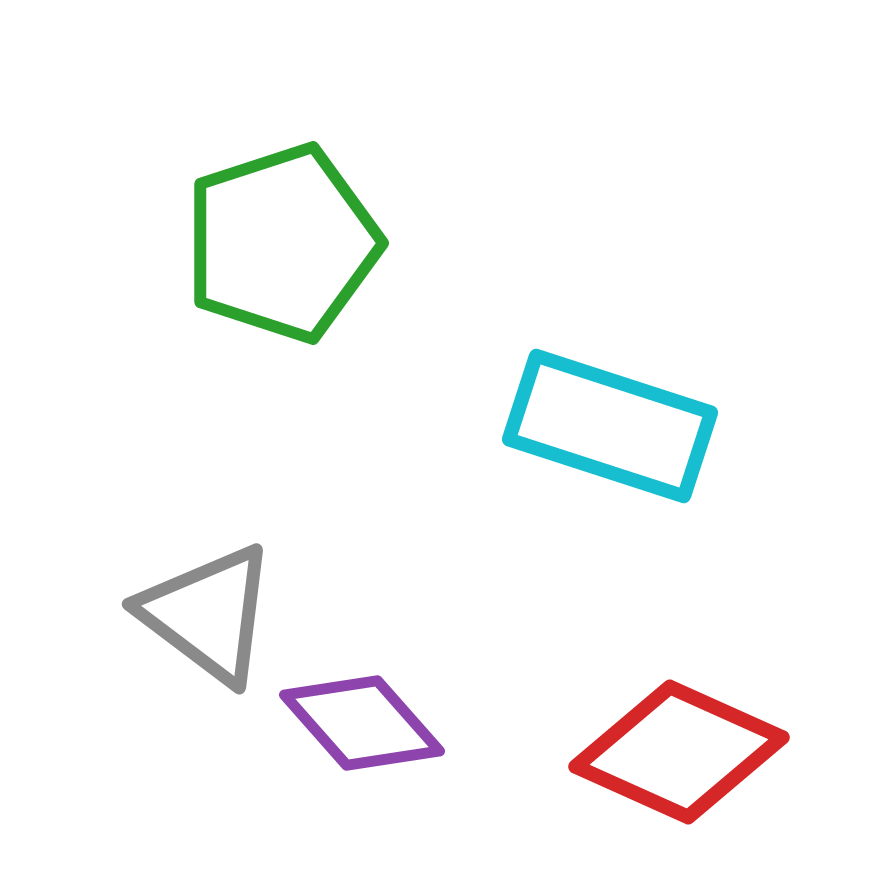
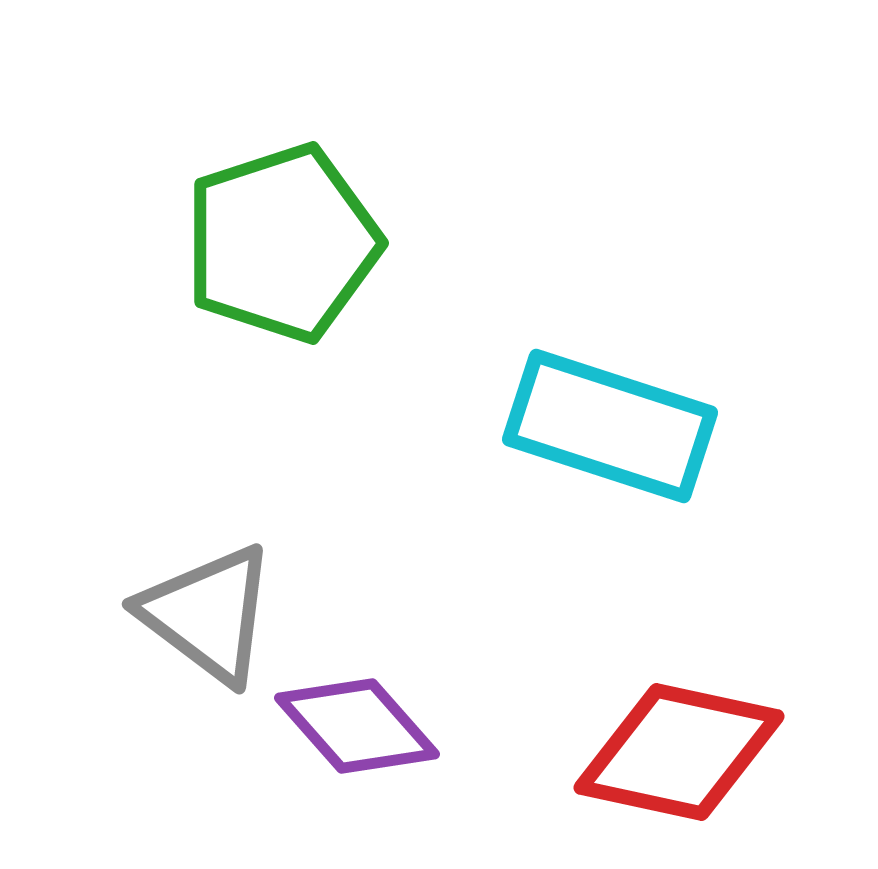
purple diamond: moved 5 px left, 3 px down
red diamond: rotated 12 degrees counterclockwise
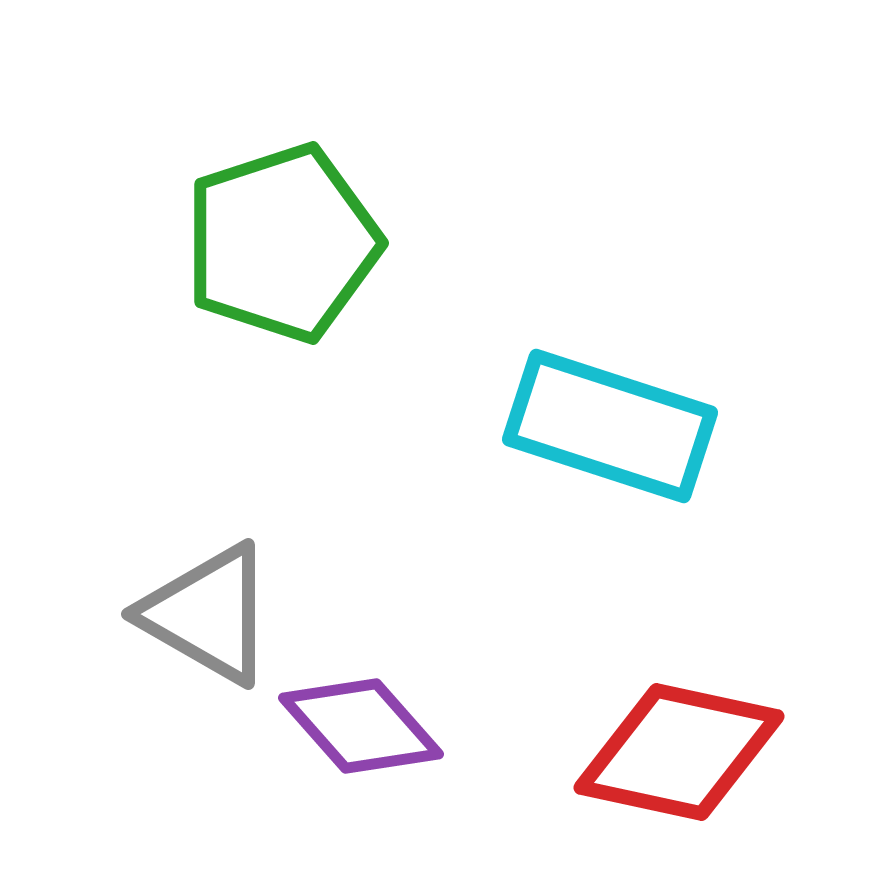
gray triangle: rotated 7 degrees counterclockwise
purple diamond: moved 4 px right
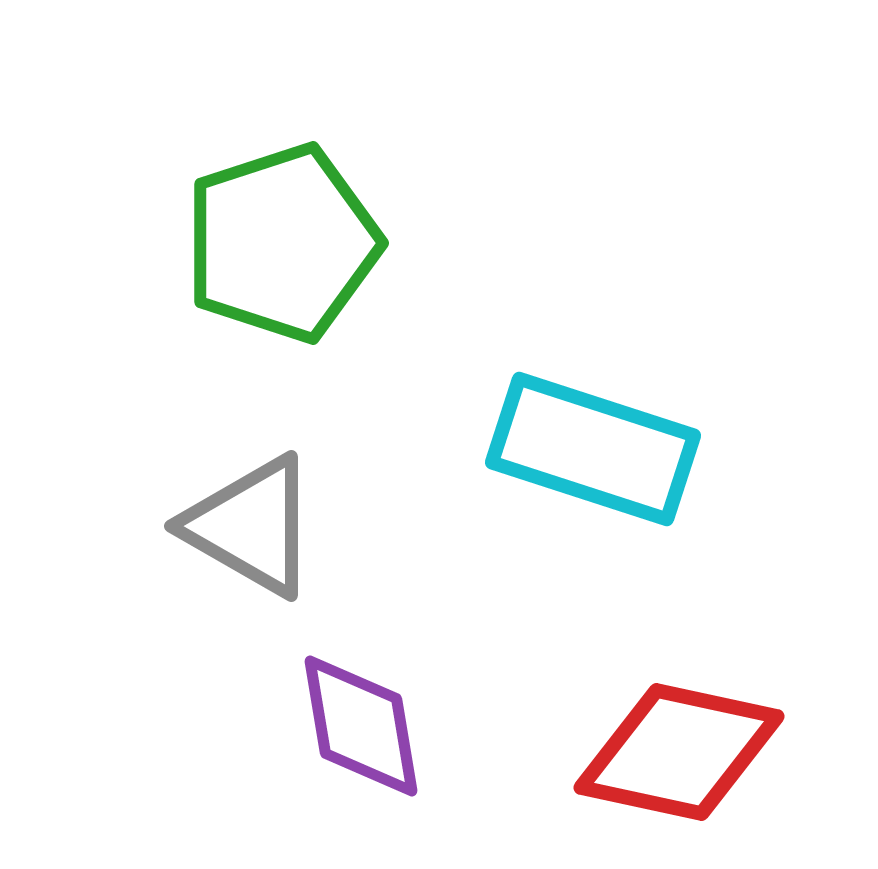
cyan rectangle: moved 17 px left, 23 px down
gray triangle: moved 43 px right, 88 px up
purple diamond: rotated 32 degrees clockwise
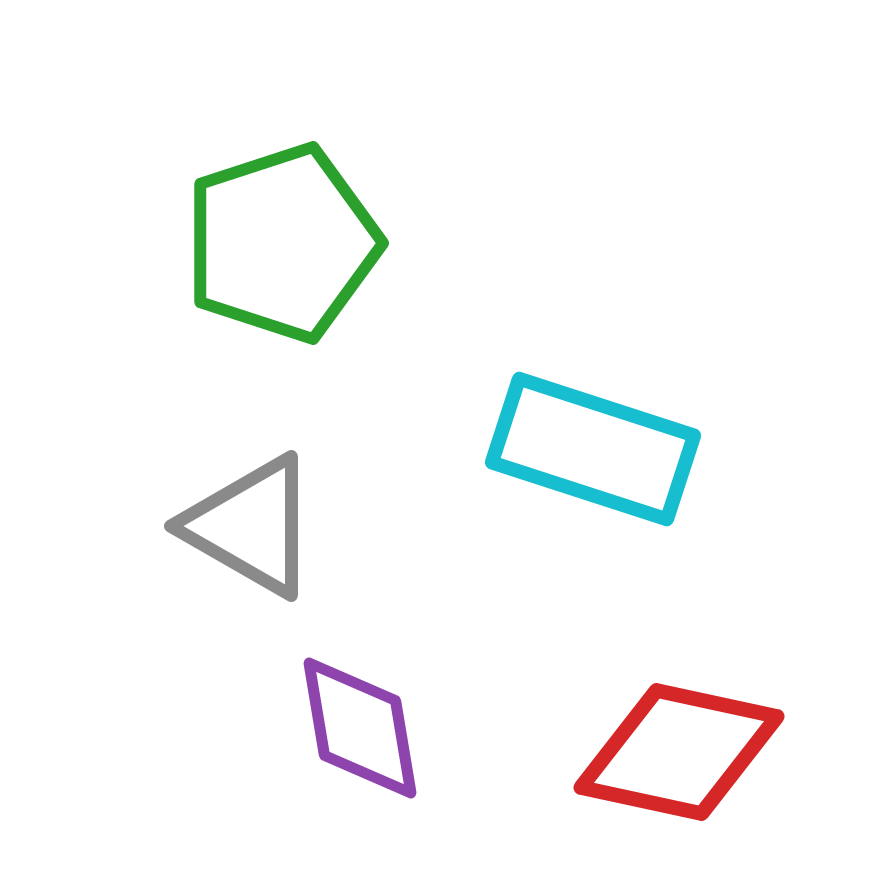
purple diamond: moved 1 px left, 2 px down
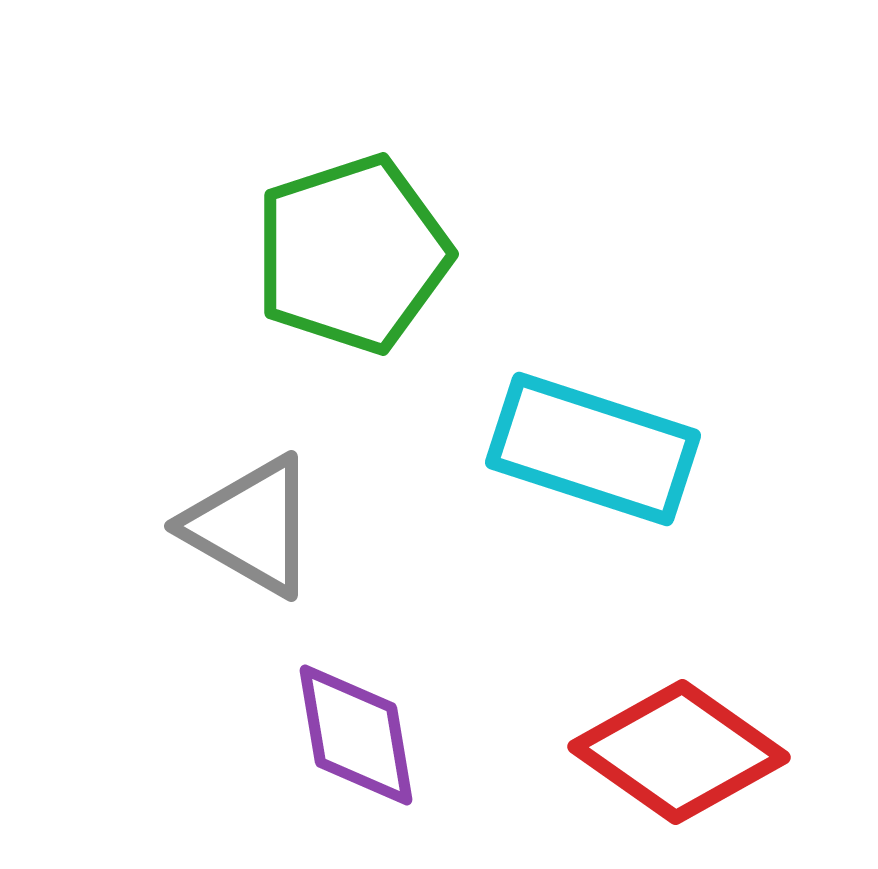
green pentagon: moved 70 px right, 11 px down
purple diamond: moved 4 px left, 7 px down
red diamond: rotated 23 degrees clockwise
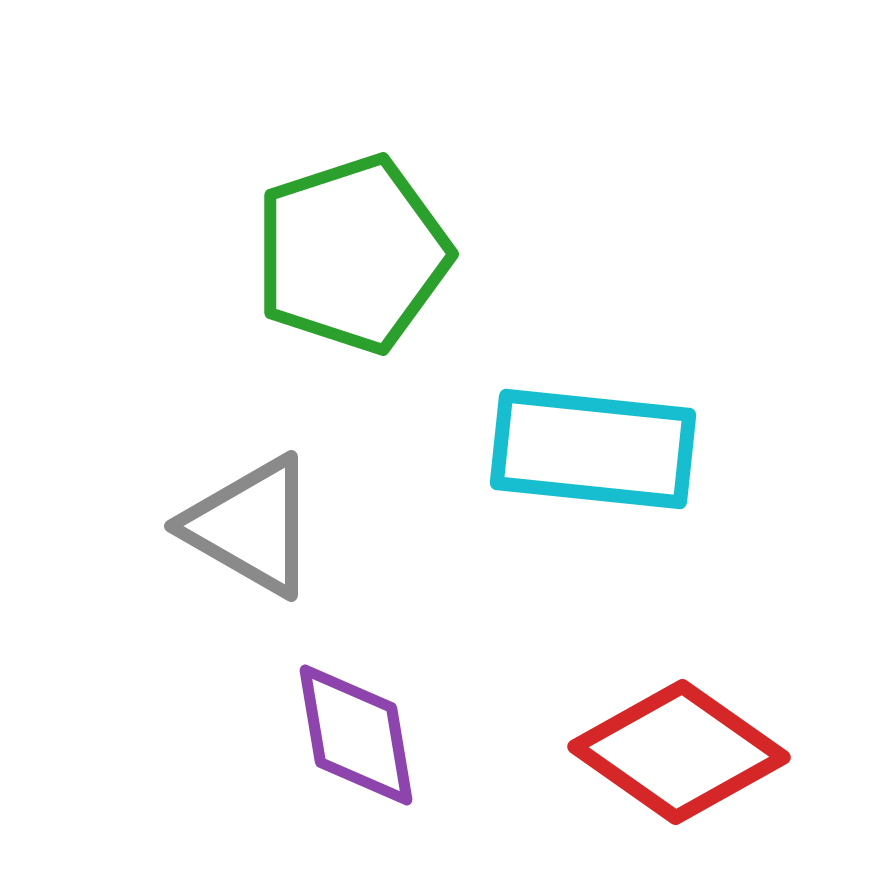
cyan rectangle: rotated 12 degrees counterclockwise
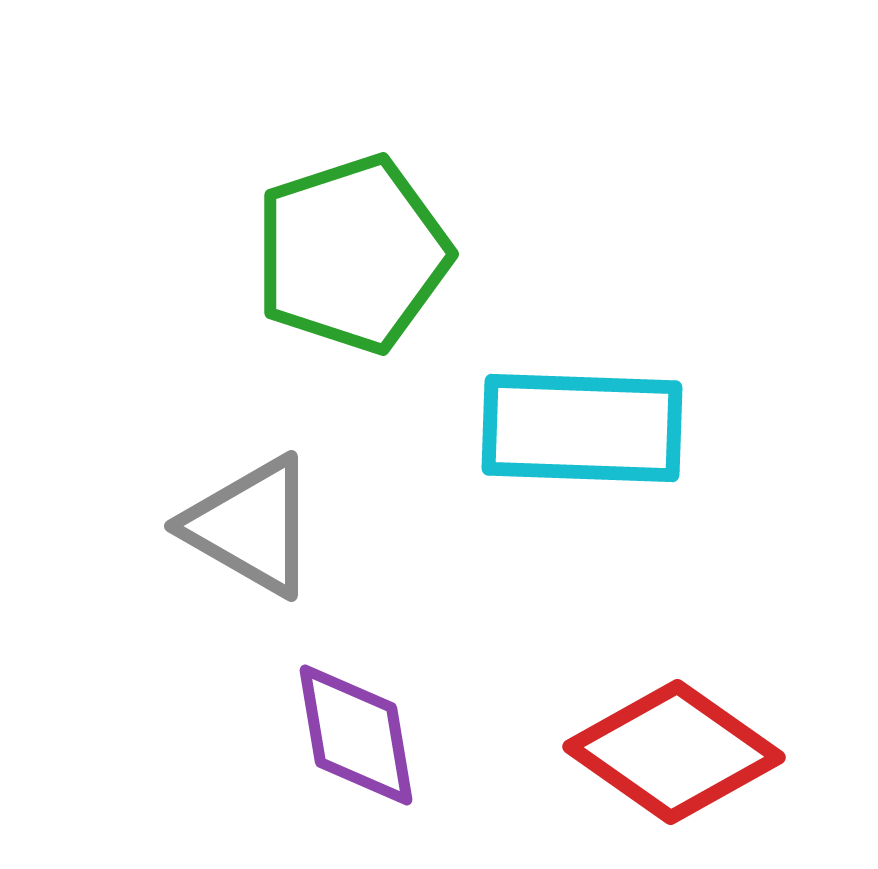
cyan rectangle: moved 11 px left, 21 px up; rotated 4 degrees counterclockwise
red diamond: moved 5 px left
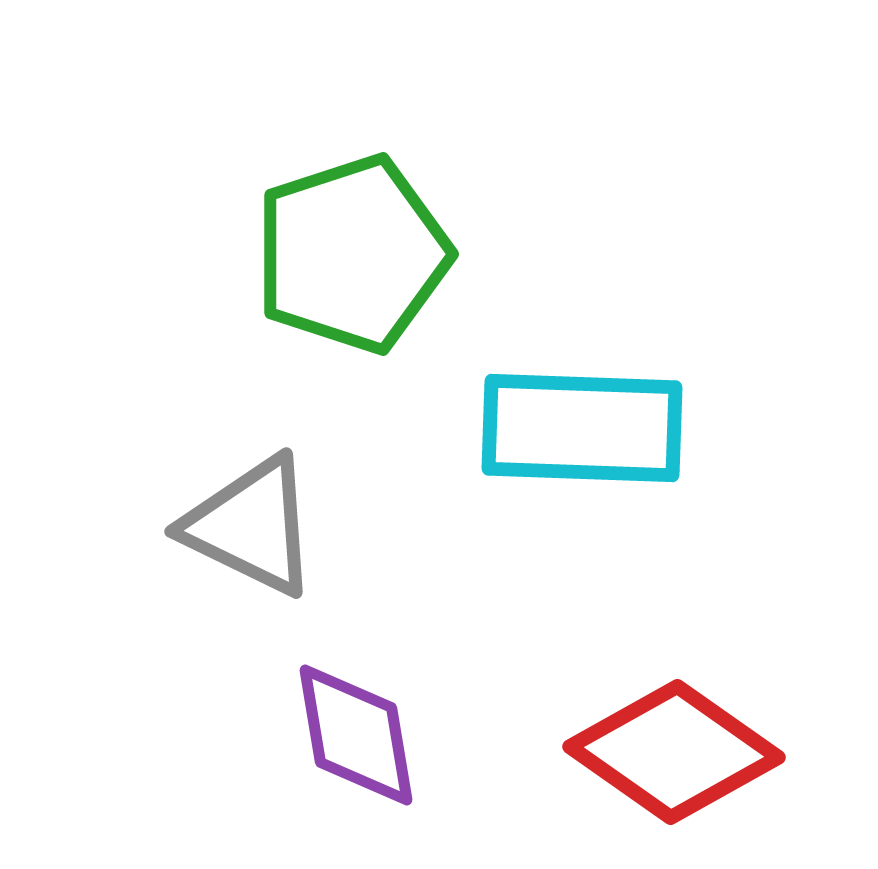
gray triangle: rotated 4 degrees counterclockwise
